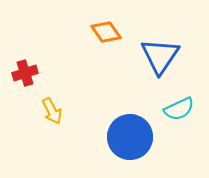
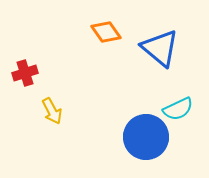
blue triangle: moved 8 px up; rotated 24 degrees counterclockwise
cyan semicircle: moved 1 px left
blue circle: moved 16 px right
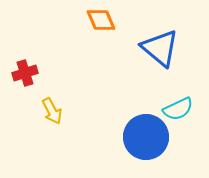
orange diamond: moved 5 px left, 12 px up; rotated 12 degrees clockwise
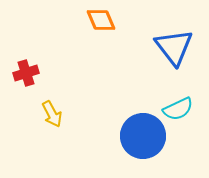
blue triangle: moved 14 px right, 1 px up; rotated 12 degrees clockwise
red cross: moved 1 px right
yellow arrow: moved 3 px down
blue circle: moved 3 px left, 1 px up
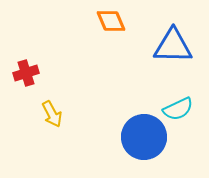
orange diamond: moved 10 px right, 1 px down
blue triangle: moved 1 px left, 1 px up; rotated 51 degrees counterclockwise
blue circle: moved 1 px right, 1 px down
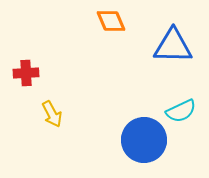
red cross: rotated 15 degrees clockwise
cyan semicircle: moved 3 px right, 2 px down
blue circle: moved 3 px down
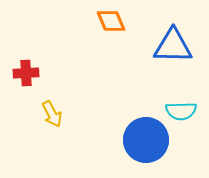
cyan semicircle: rotated 24 degrees clockwise
blue circle: moved 2 px right
